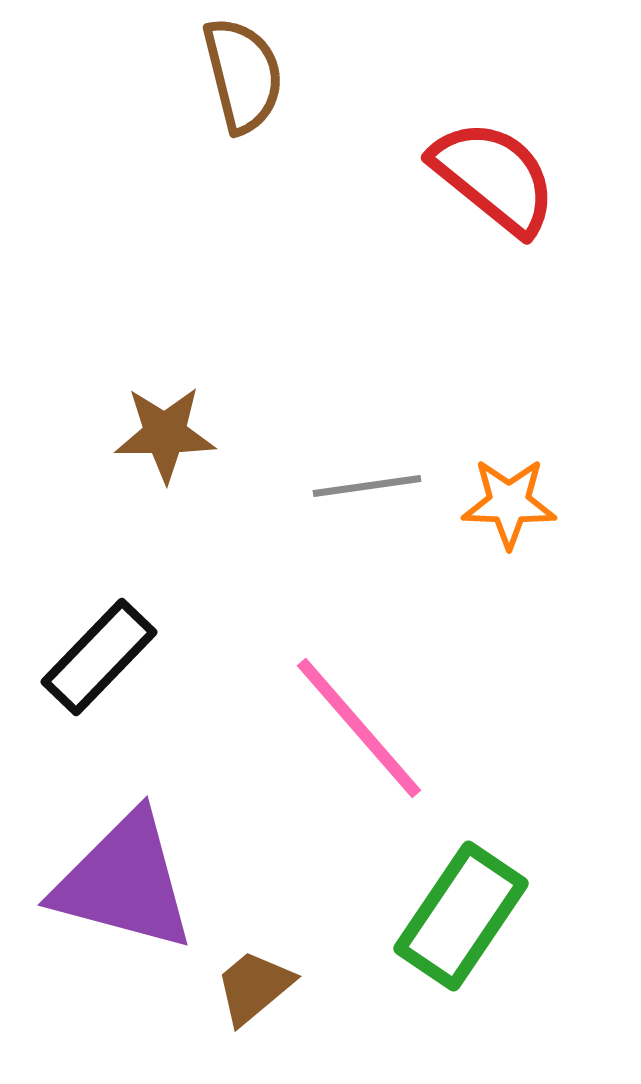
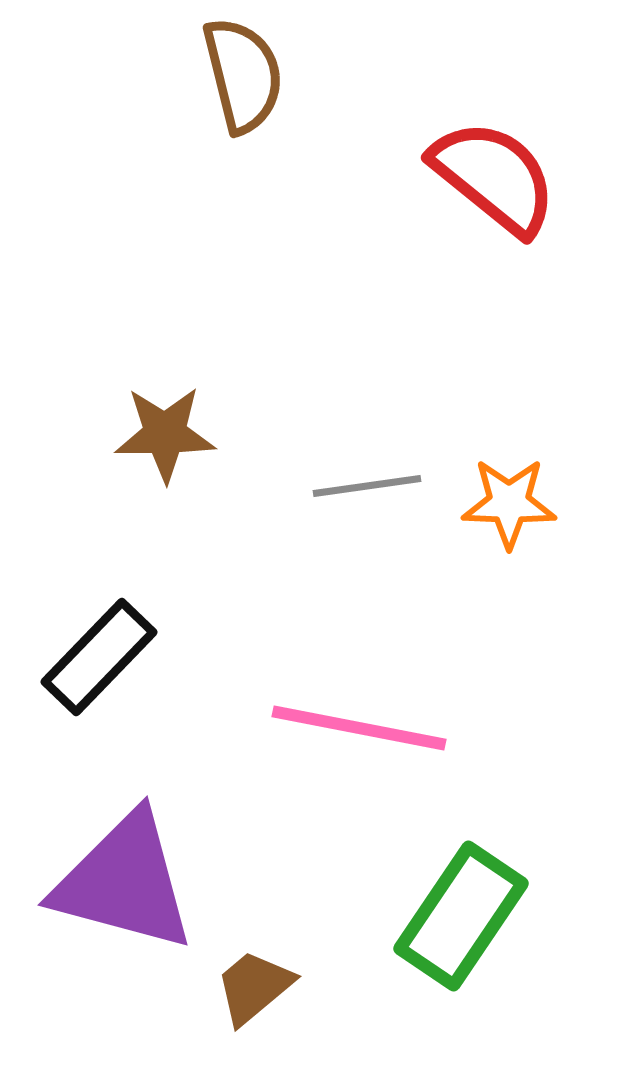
pink line: rotated 38 degrees counterclockwise
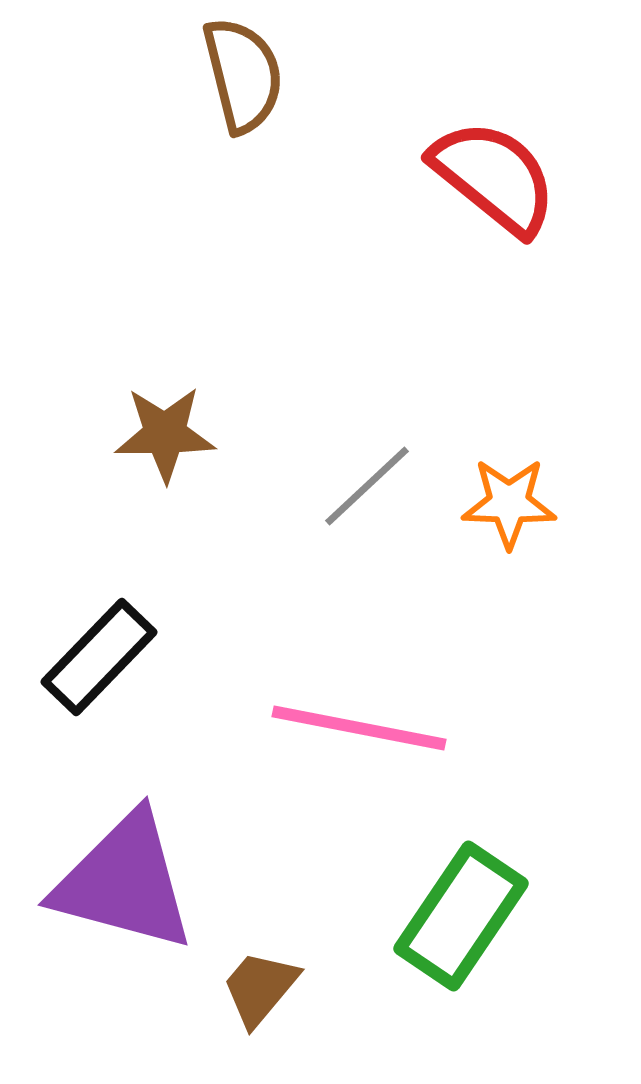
gray line: rotated 35 degrees counterclockwise
brown trapezoid: moved 6 px right, 1 px down; rotated 10 degrees counterclockwise
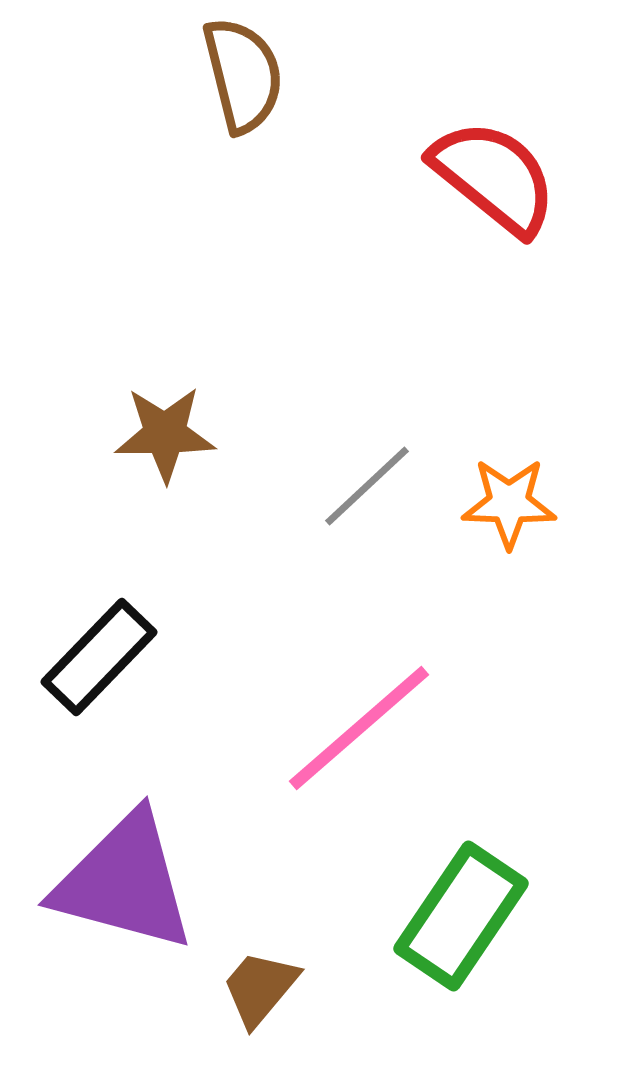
pink line: rotated 52 degrees counterclockwise
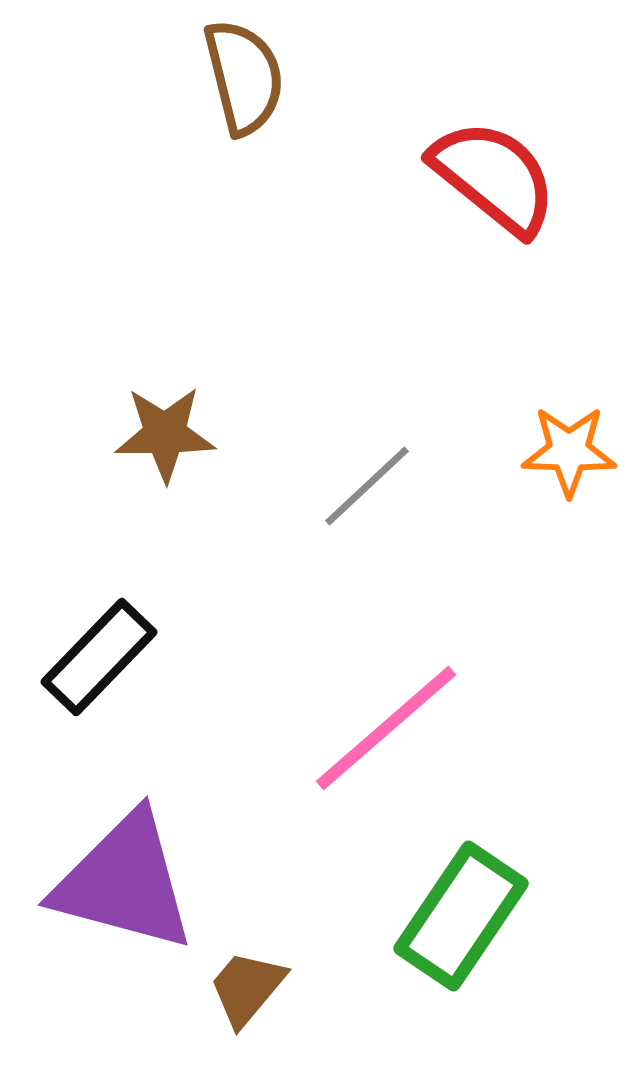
brown semicircle: moved 1 px right, 2 px down
orange star: moved 60 px right, 52 px up
pink line: moved 27 px right
brown trapezoid: moved 13 px left
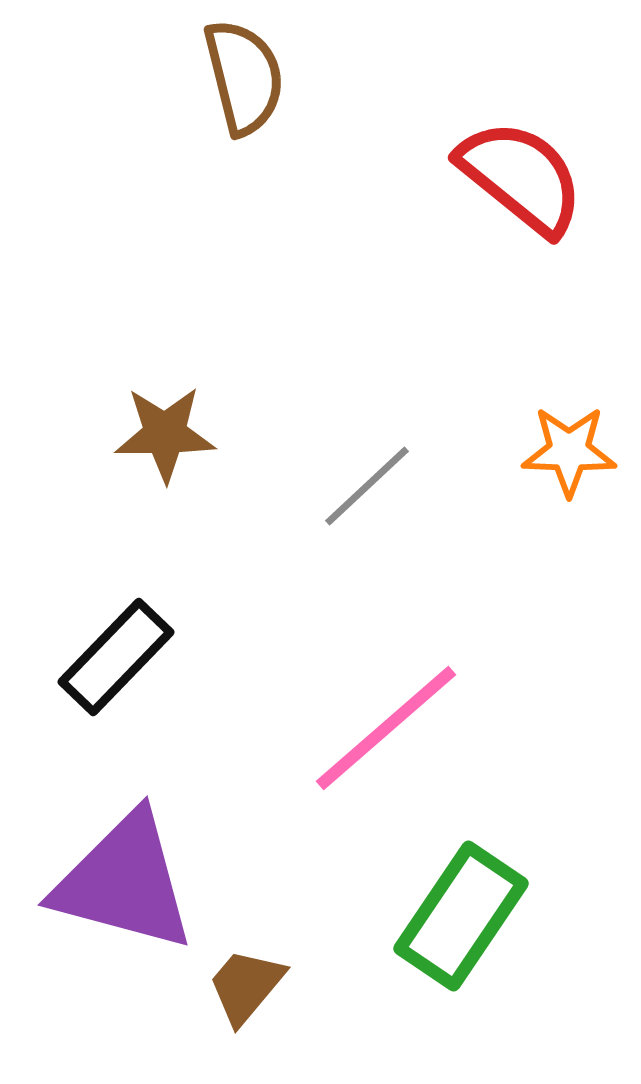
red semicircle: moved 27 px right
black rectangle: moved 17 px right
brown trapezoid: moved 1 px left, 2 px up
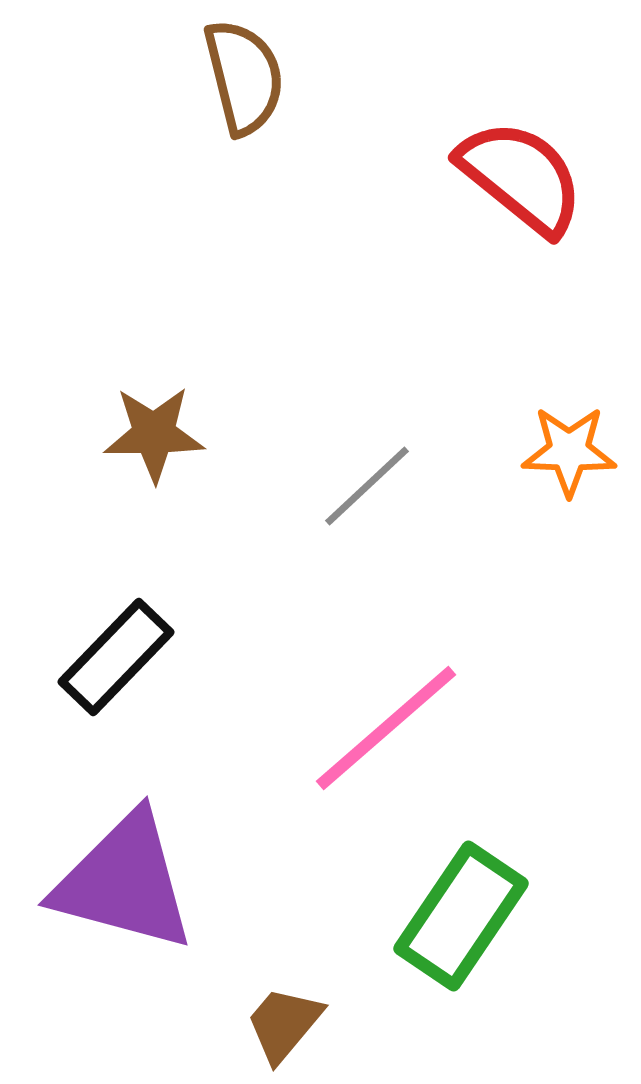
brown star: moved 11 px left
brown trapezoid: moved 38 px right, 38 px down
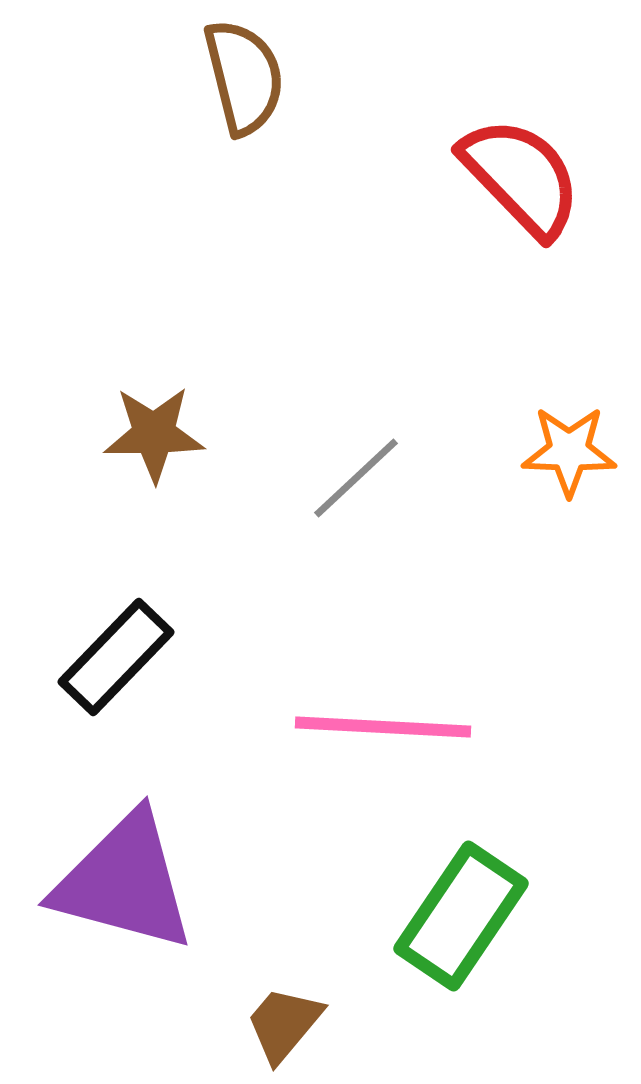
red semicircle: rotated 7 degrees clockwise
gray line: moved 11 px left, 8 px up
pink line: moved 3 px left, 1 px up; rotated 44 degrees clockwise
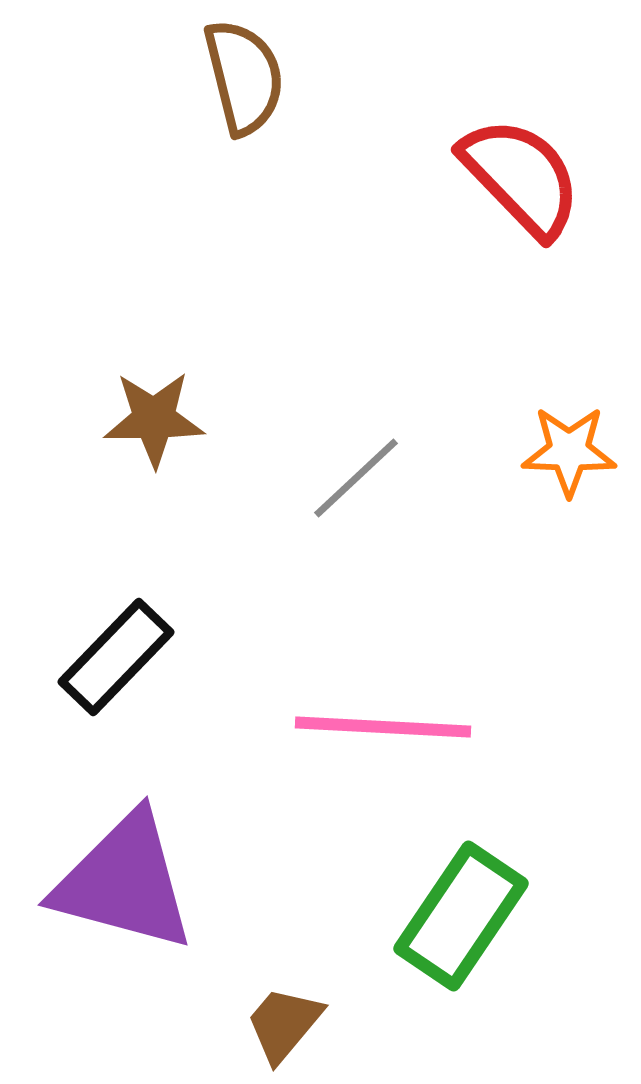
brown star: moved 15 px up
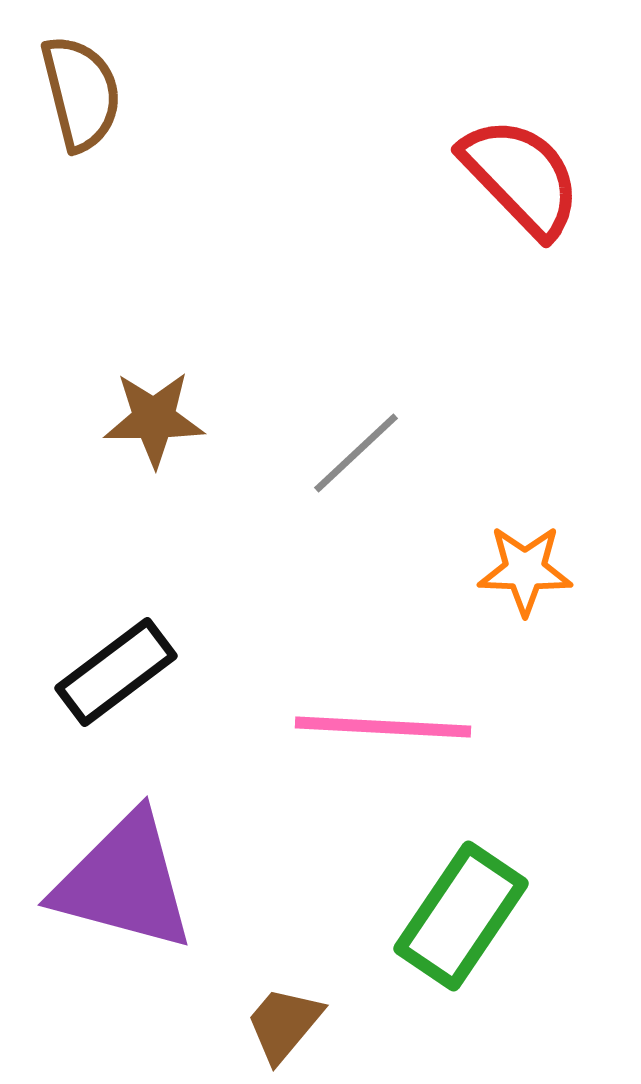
brown semicircle: moved 163 px left, 16 px down
orange star: moved 44 px left, 119 px down
gray line: moved 25 px up
black rectangle: moved 15 px down; rotated 9 degrees clockwise
